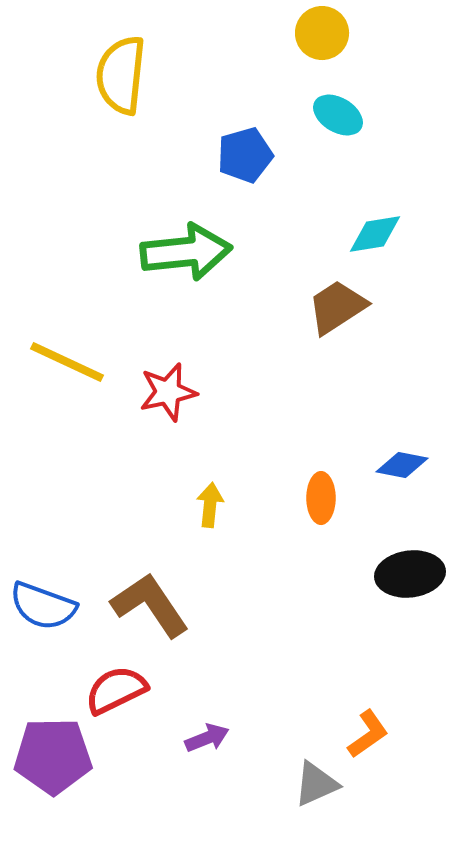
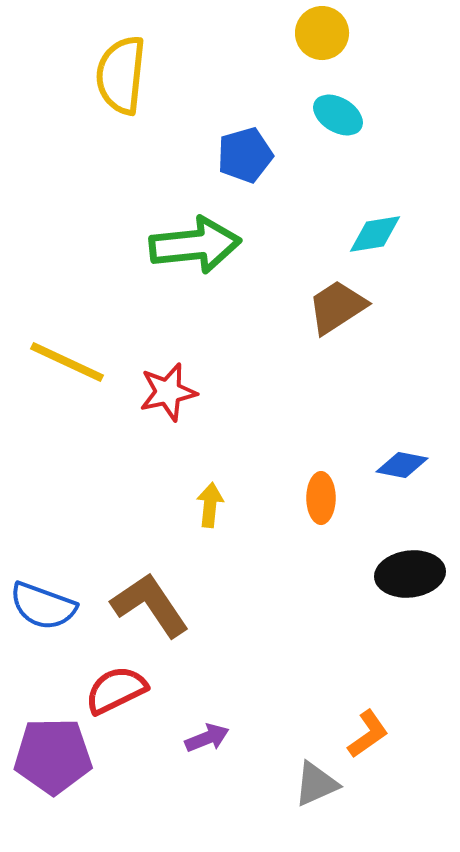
green arrow: moved 9 px right, 7 px up
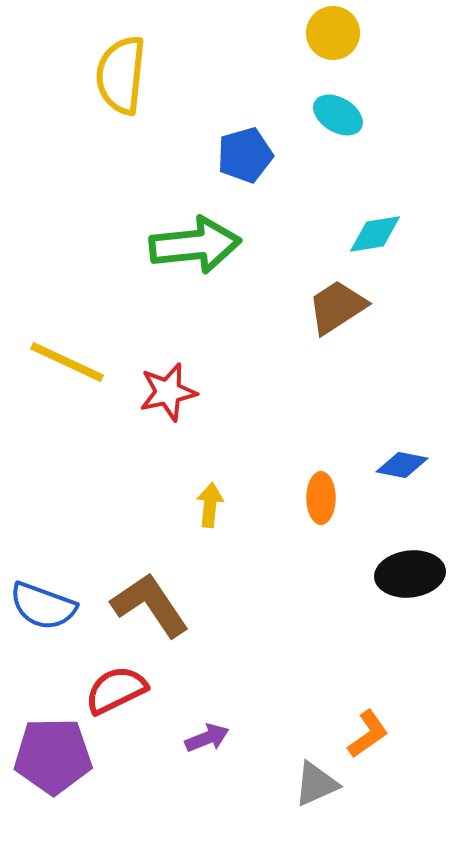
yellow circle: moved 11 px right
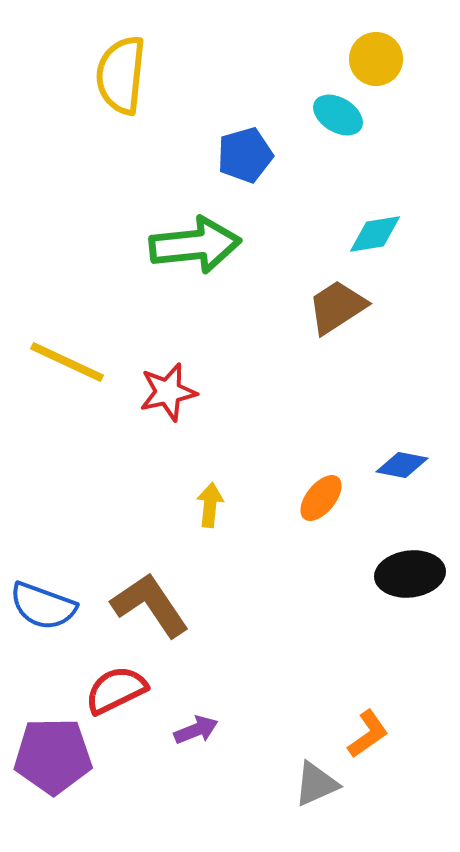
yellow circle: moved 43 px right, 26 px down
orange ellipse: rotated 39 degrees clockwise
purple arrow: moved 11 px left, 8 px up
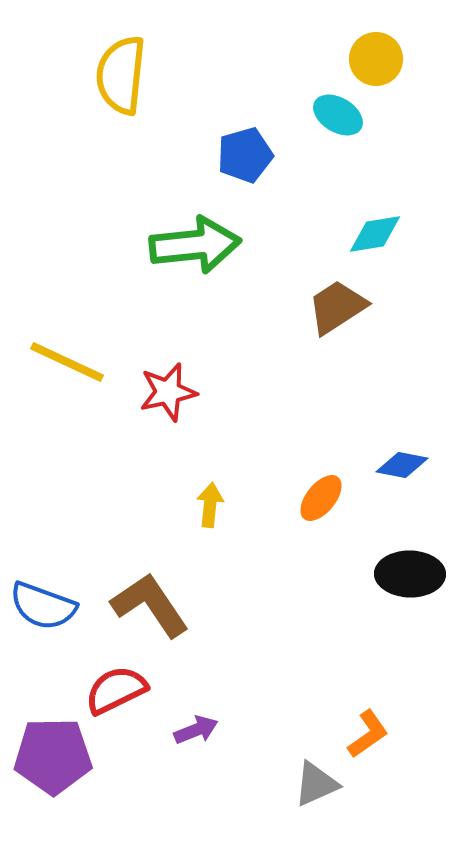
black ellipse: rotated 8 degrees clockwise
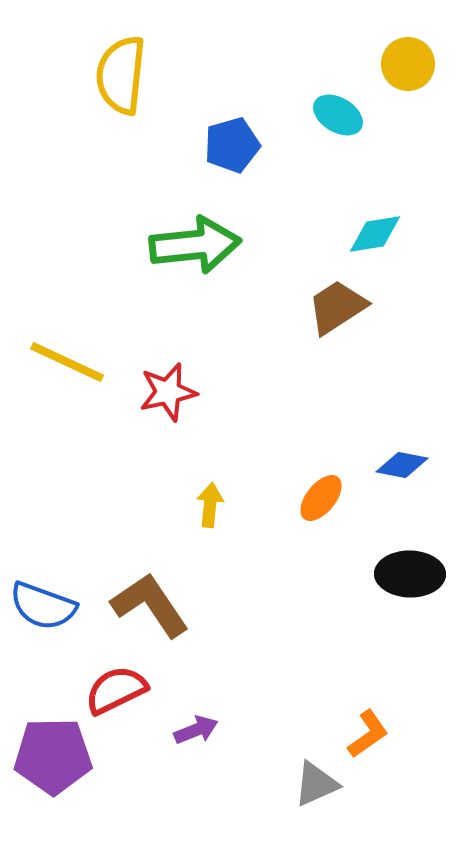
yellow circle: moved 32 px right, 5 px down
blue pentagon: moved 13 px left, 10 px up
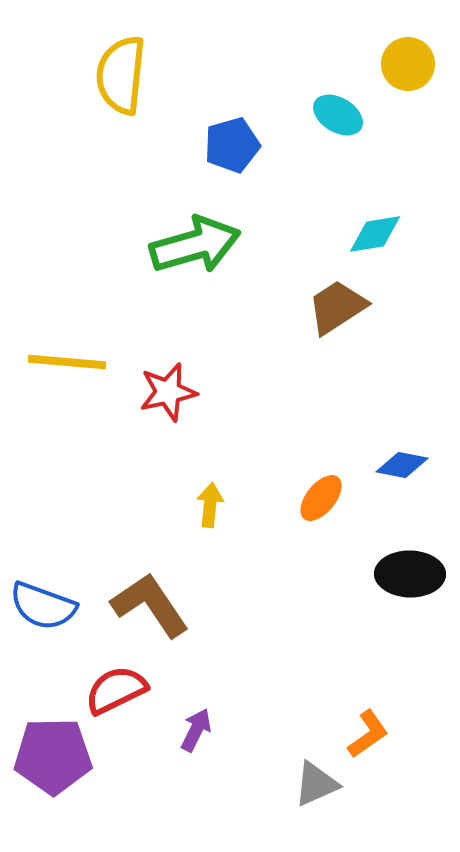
green arrow: rotated 10 degrees counterclockwise
yellow line: rotated 20 degrees counterclockwise
purple arrow: rotated 42 degrees counterclockwise
